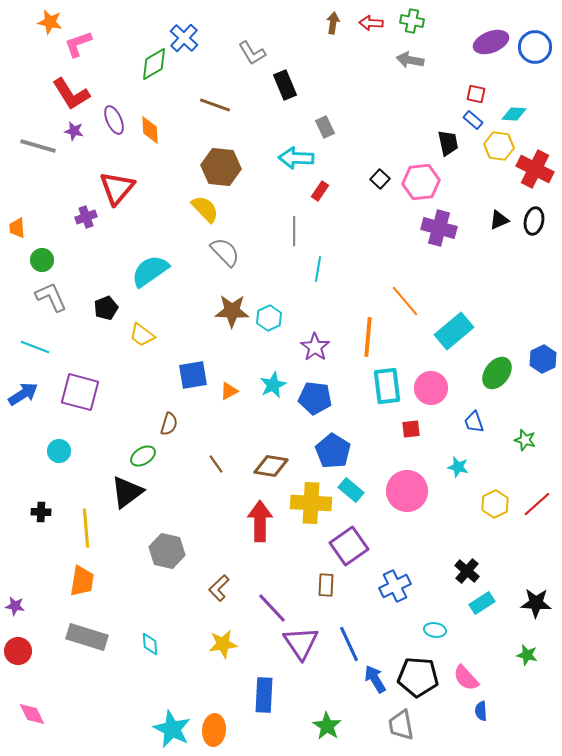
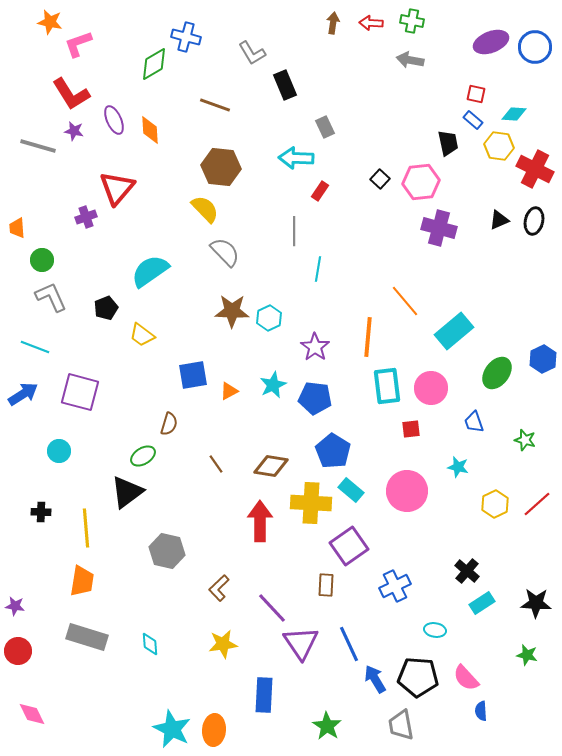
blue cross at (184, 38): moved 2 px right, 1 px up; rotated 28 degrees counterclockwise
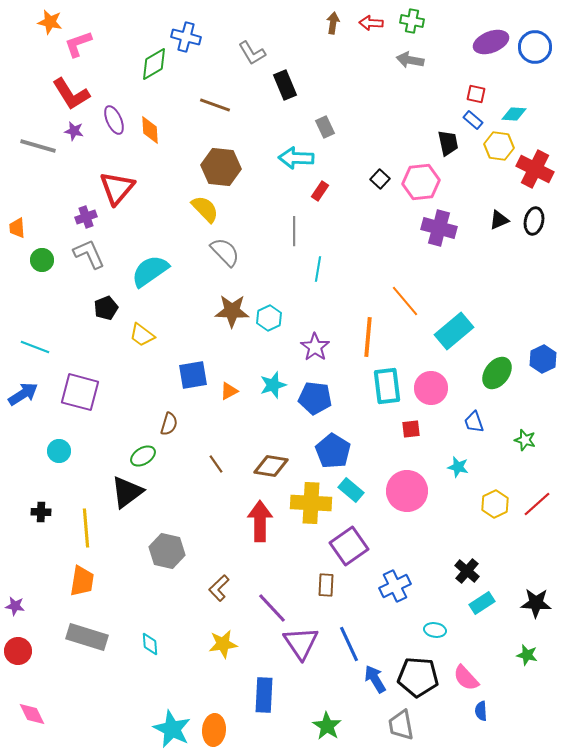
gray L-shape at (51, 297): moved 38 px right, 43 px up
cyan star at (273, 385): rotated 8 degrees clockwise
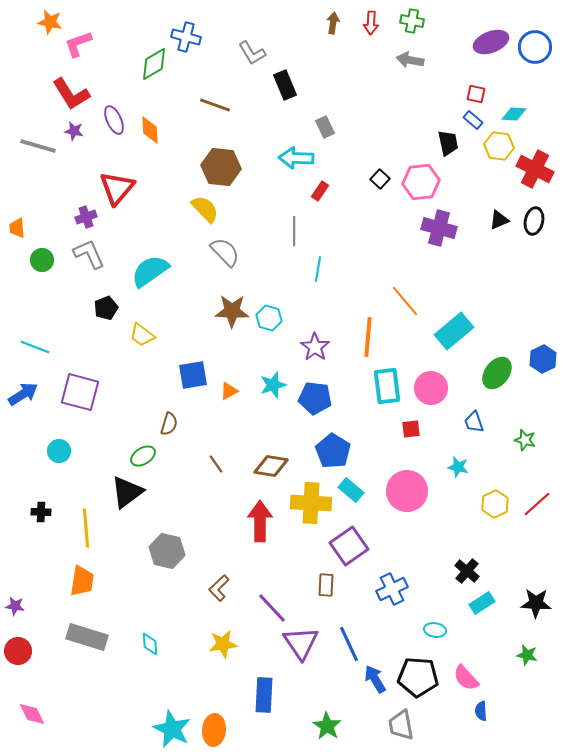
red arrow at (371, 23): rotated 90 degrees counterclockwise
cyan hexagon at (269, 318): rotated 20 degrees counterclockwise
blue cross at (395, 586): moved 3 px left, 3 px down
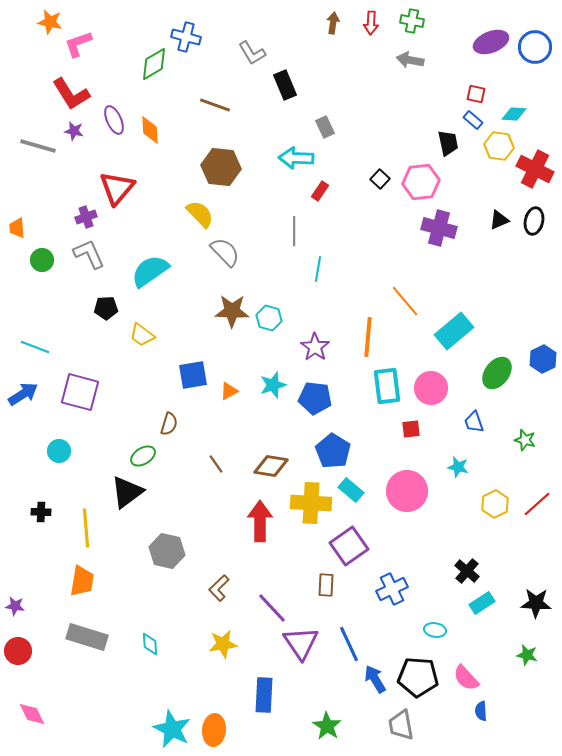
yellow semicircle at (205, 209): moved 5 px left, 5 px down
black pentagon at (106, 308): rotated 20 degrees clockwise
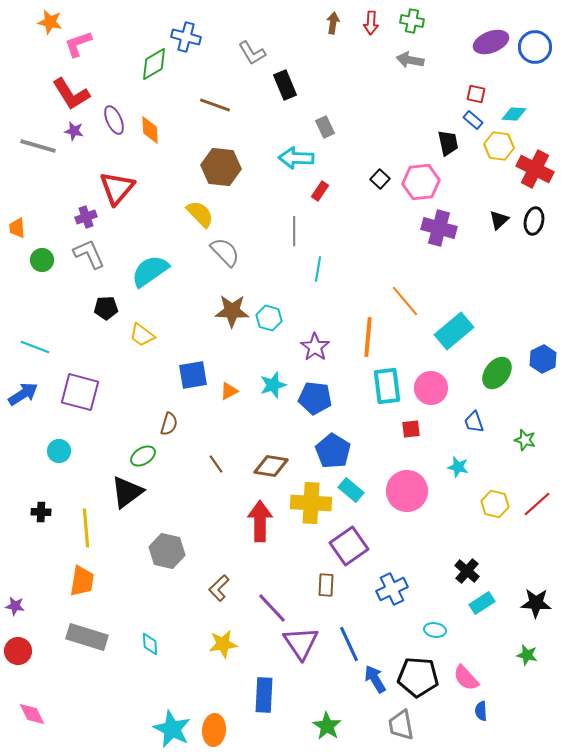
black triangle at (499, 220): rotated 20 degrees counterclockwise
yellow hexagon at (495, 504): rotated 20 degrees counterclockwise
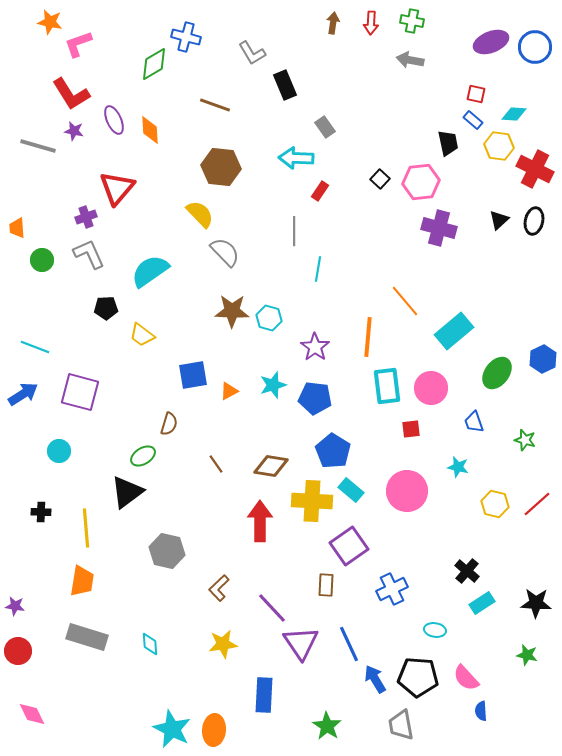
gray rectangle at (325, 127): rotated 10 degrees counterclockwise
yellow cross at (311, 503): moved 1 px right, 2 px up
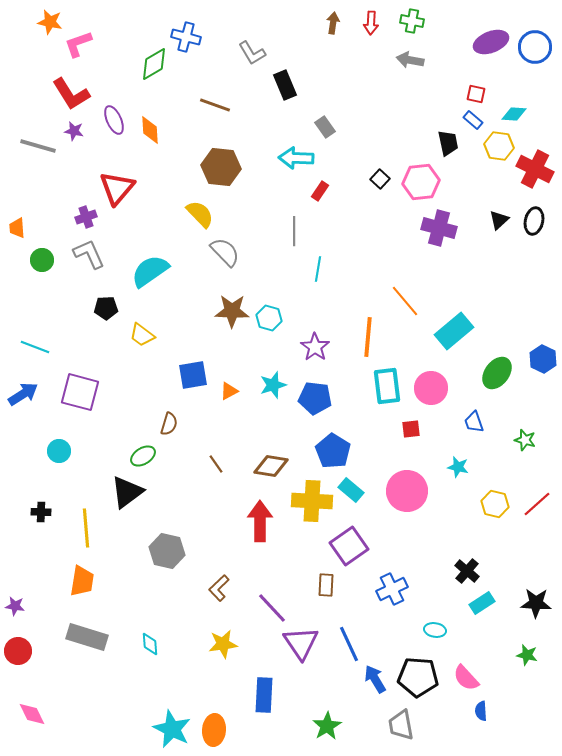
blue hexagon at (543, 359): rotated 8 degrees counterclockwise
green star at (327, 726): rotated 8 degrees clockwise
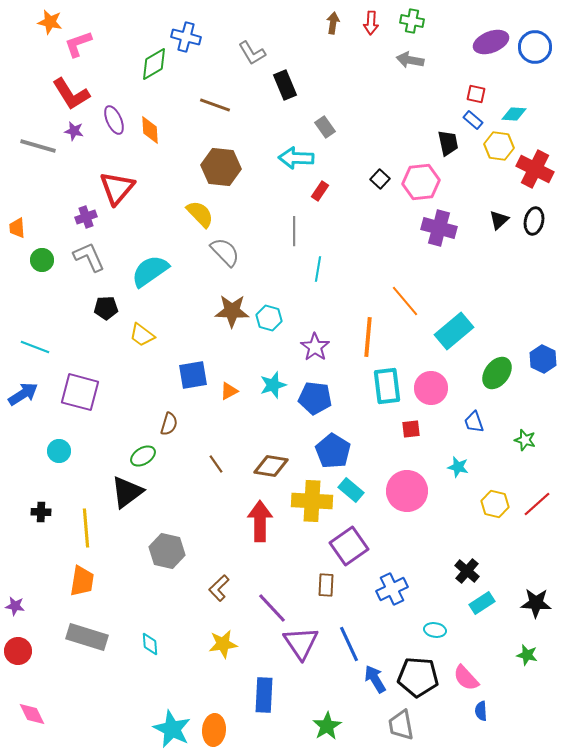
gray L-shape at (89, 254): moved 3 px down
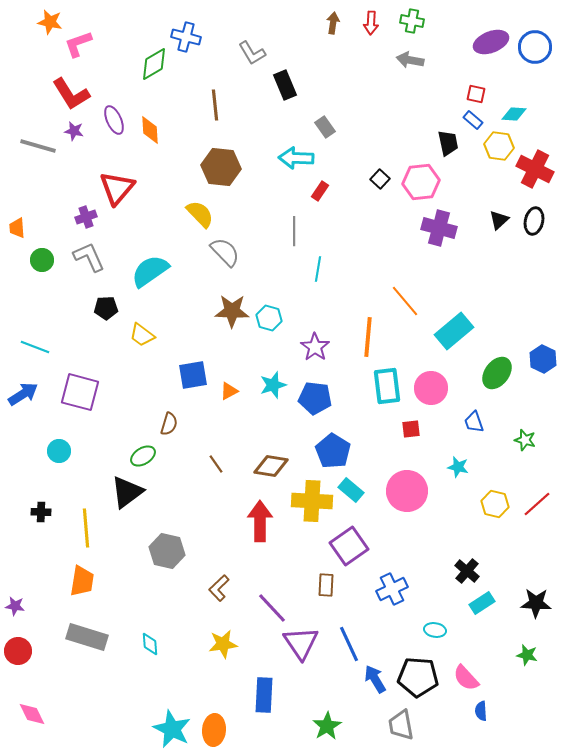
brown line at (215, 105): rotated 64 degrees clockwise
